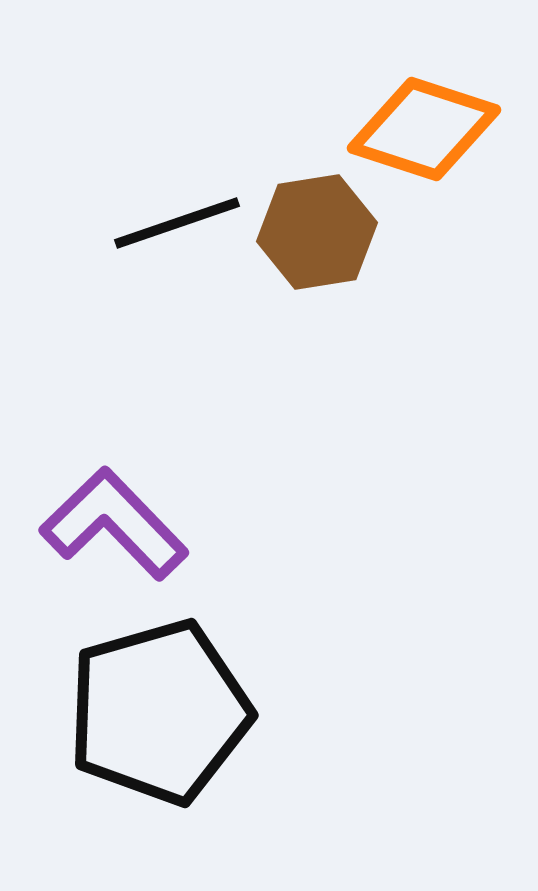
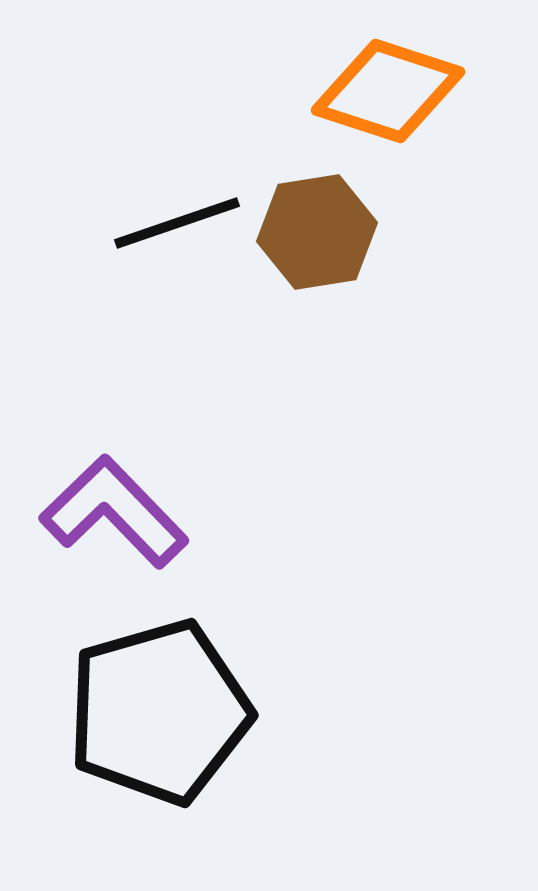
orange diamond: moved 36 px left, 38 px up
purple L-shape: moved 12 px up
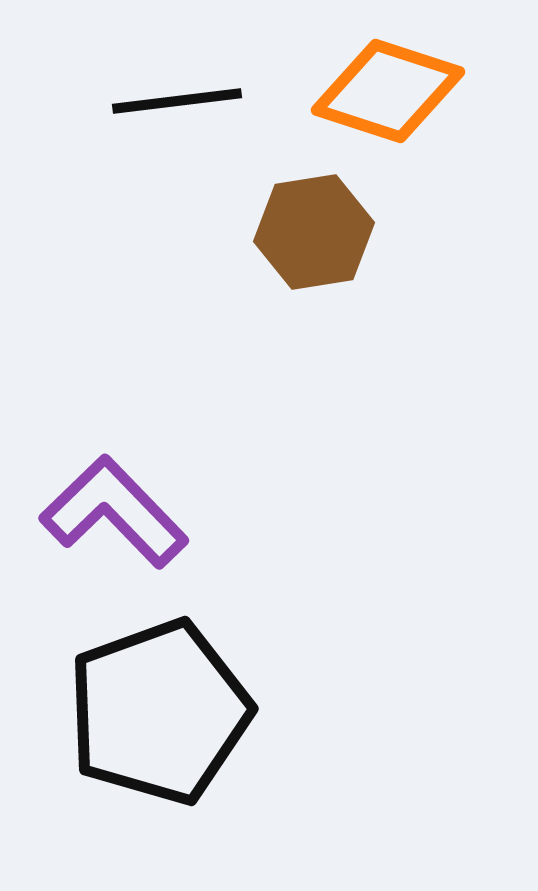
black line: moved 122 px up; rotated 12 degrees clockwise
brown hexagon: moved 3 px left
black pentagon: rotated 4 degrees counterclockwise
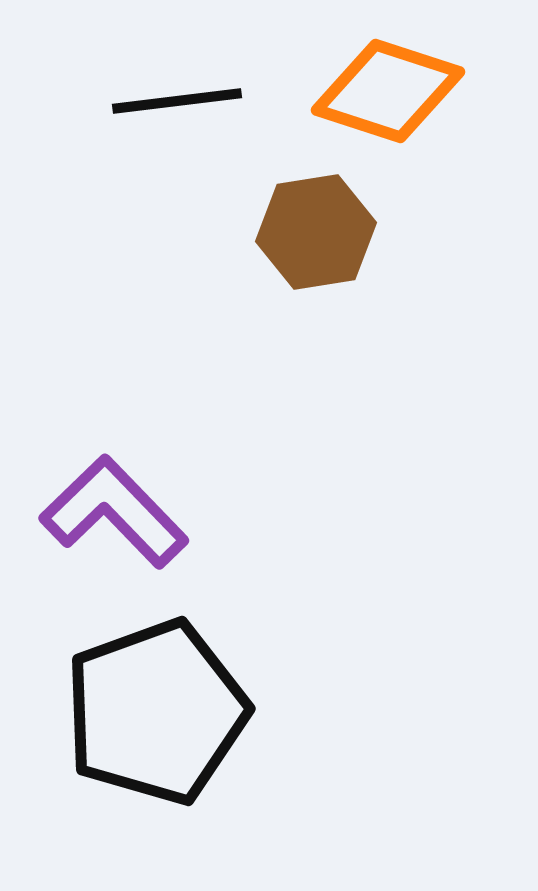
brown hexagon: moved 2 px right
black pentagon: moved 3 px left
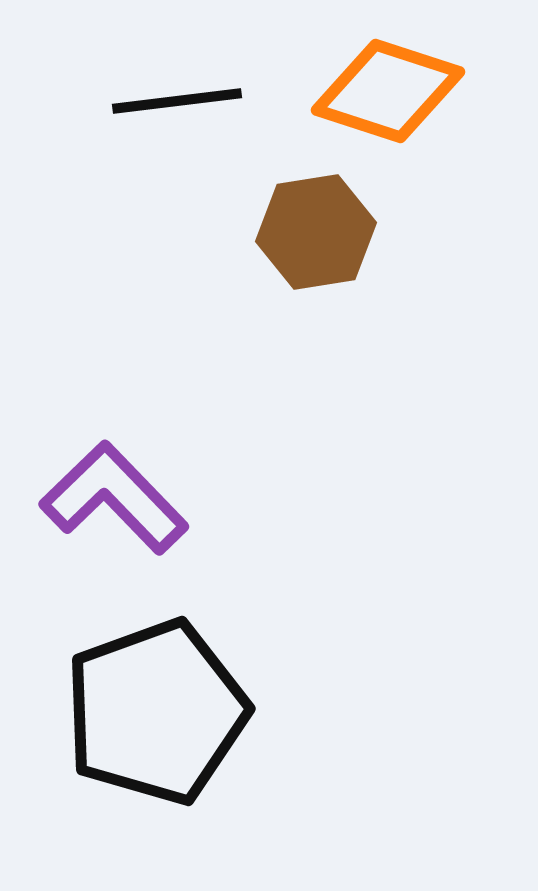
purple L-shape: moved 14 px up
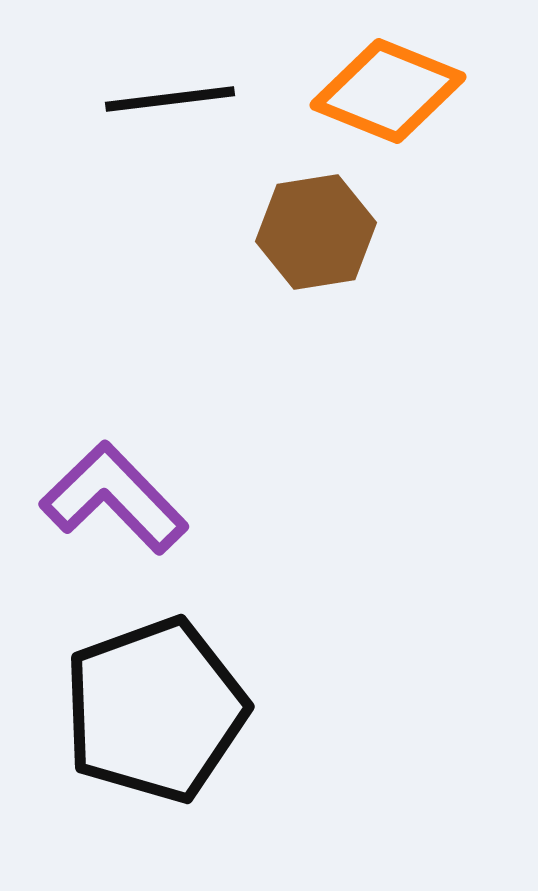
orange diamond: rotated 4 degrees clockwise
black line: moved 7 px left, 2 px up
black pentagon: moved 1 px left, 2 px up
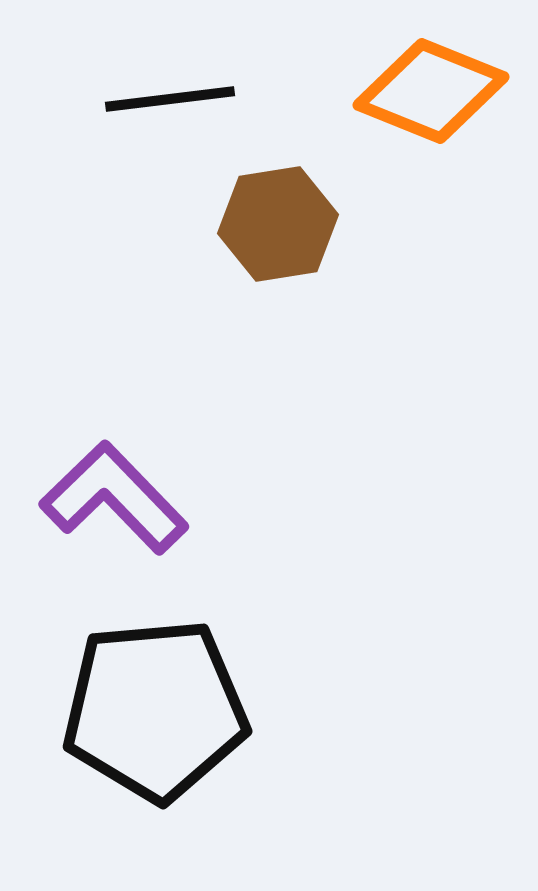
orange diamond: moved 43 px right
brown hexagon: moved 38 px left, 8 px up
black pentagon: rotated 15 degrees clockwise
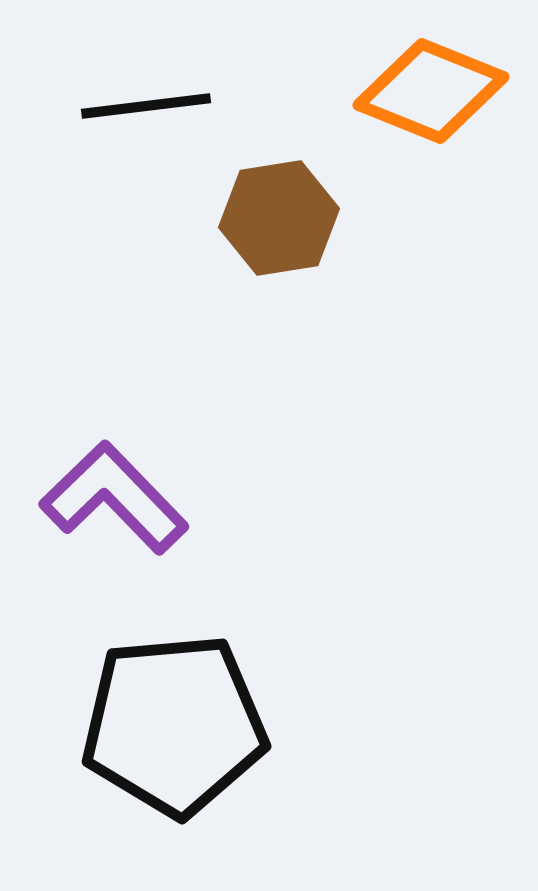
black line: moved 24 px left, 7 px down
brown hexagon: moved 1 px right, 6 px up
black pentagon: moved 19 px right, 15 px down
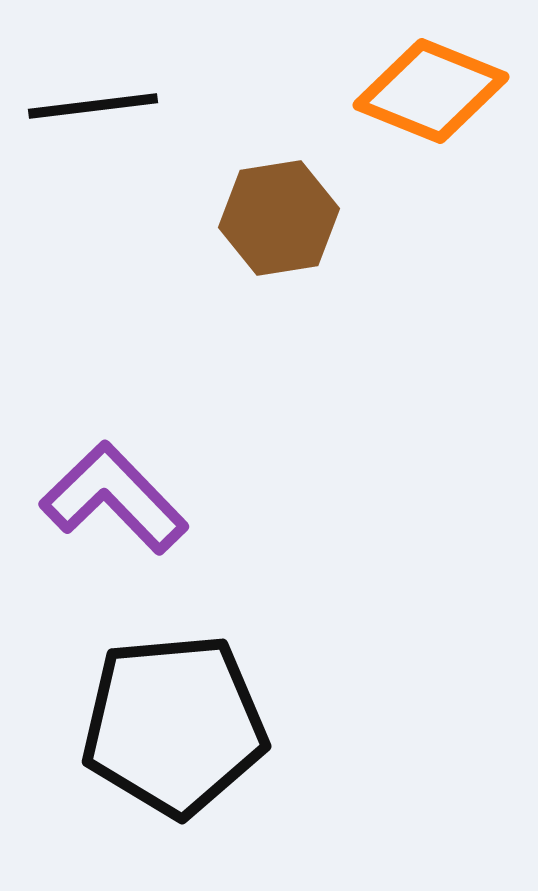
black line: moved 53 px left
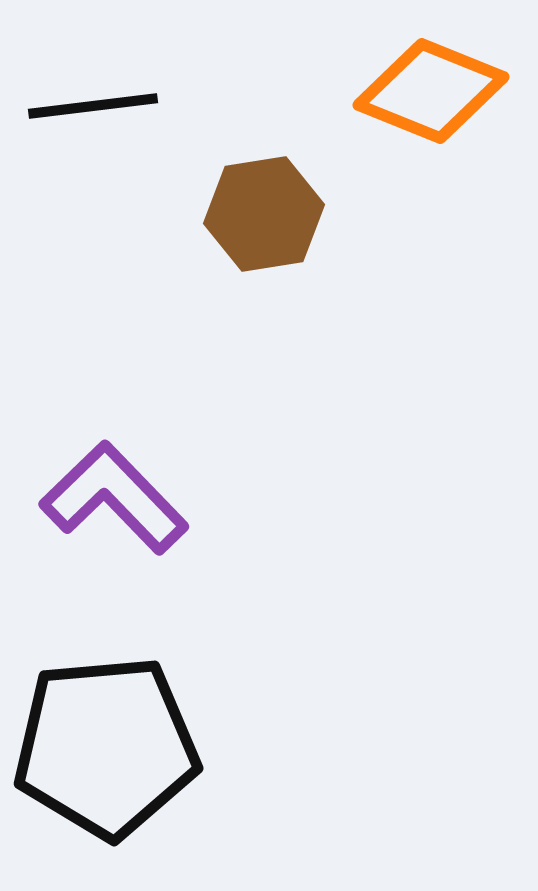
brown hexagon: moved 15 px left, 4 px up
black pentagon: moved 68 px left, 22 px down
